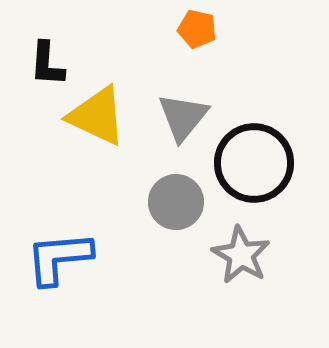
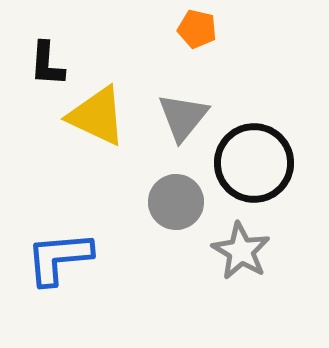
gray star: moved 4 px up
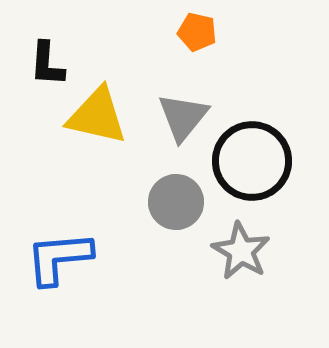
orange pentagon: moved 3 px down
yellow triangle: rotated 12 degrees counterclockwise
black circle: moved 2 px left, 2 px up
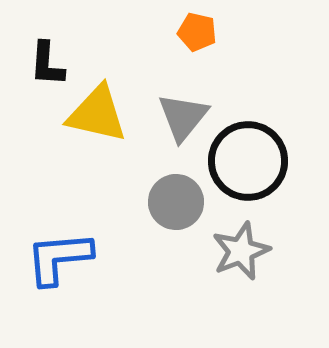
yellow triangle: moved 2 px up
black circle: moved 4 px left
gray star: rotated 20 degrees clockwise
